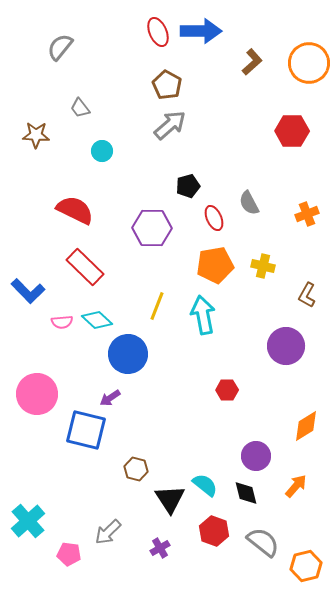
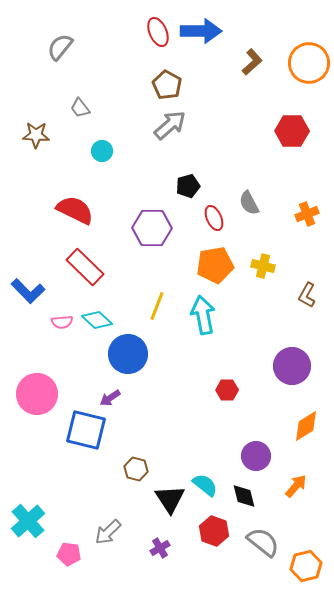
purple circle at (286, 346): moved 6 px right, 20 px down
black diamond at (246, 493): moved 2 px left, 3 px down
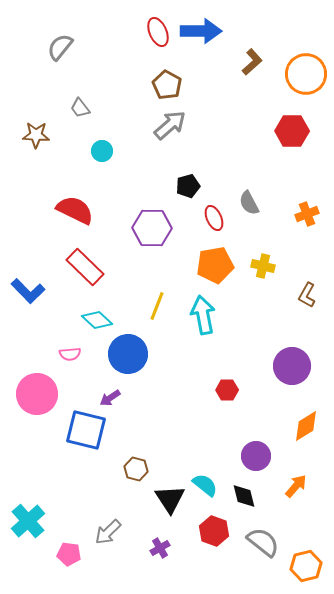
orange circle at (309, 63): moved 3 px left, 11 px down
pink semicircle at (62, 322): moved 8 px right, 32 px down
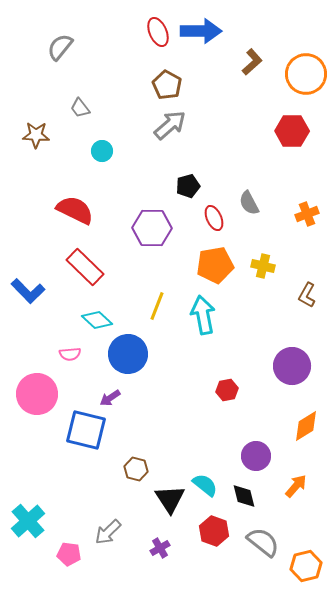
red hexagon at (227, 390): rotated 10 degrees counterclockwise
